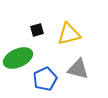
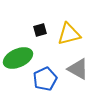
black square: moved 3 px right
gray triangle: rotated 15 degrees clockwise
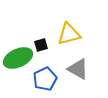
black square: moved 1 px right, 15 px down
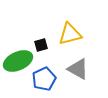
yellow triangle: moved 1 px right
green ellipse: moved 3 px down
blue pentagon: moved 1 px left
